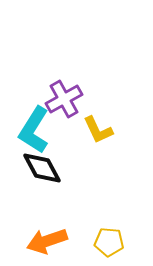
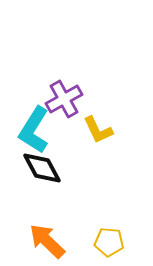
orange arrow: rotated 63 degrees clockwise
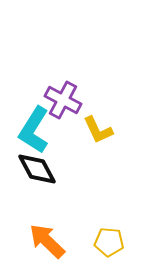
purple cross: moved 1 px left, 1 px down; rotated 33 degrees counterclockwise
black diamond: moved 5 px left, 1 px down
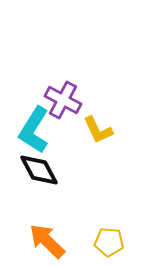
black diamond: moved 2 px right, 1 px down
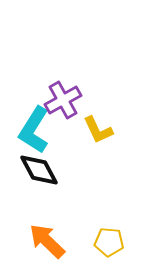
purple cross: rotated 33 degrees clockwise
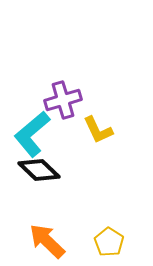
purple cross: rotated 12 degrees clockwise
cyan L-shape: moved 2 px left, 4 px down; rotated 18 degrees clockwise
black diamond: rotated 18 degrees counterclockwise
yellow pentagon: rotated 28 degrees clockwise
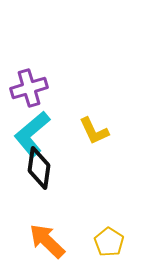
purple cross: moved 34 px left, 12 px up
yellow L-shape: moved 4 px left, 1 px down
black diamond: moved 2 px up; rotated 54 degrees clockwise
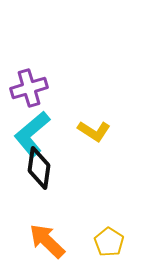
yellow L-shape: rotated 32 degrees counterclockwise
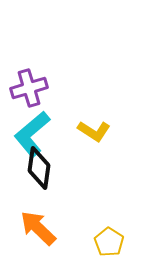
orange arrow: moved 9 px left, 13 px up
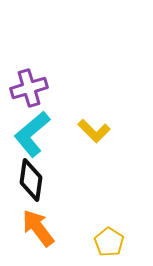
yellow L-shape: rotated 12 degrees clockwise
black diamond: moved 8 px left, 12 px down
orange arrow: rotated 9 degrees clockwise
